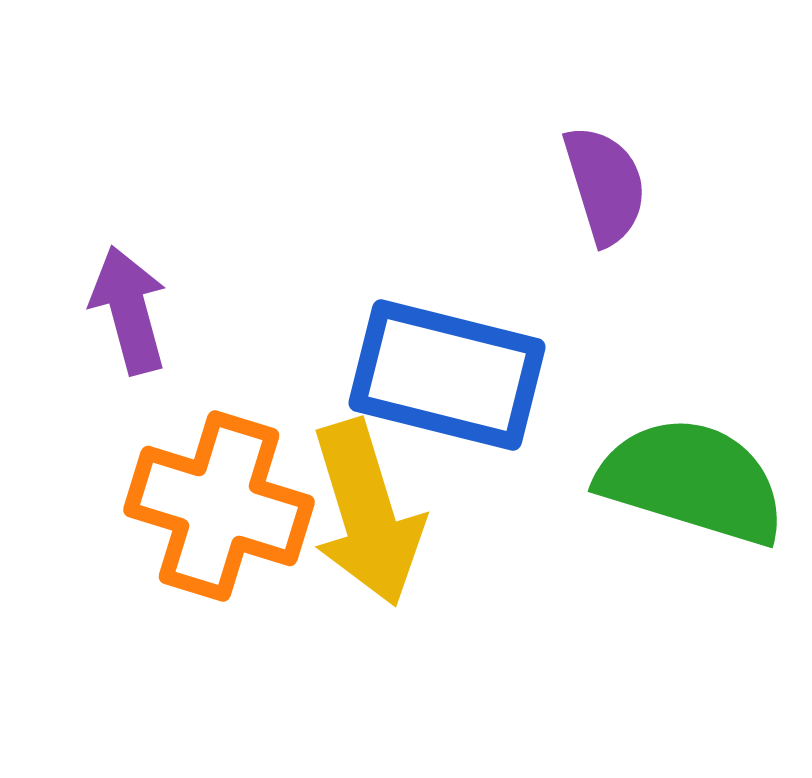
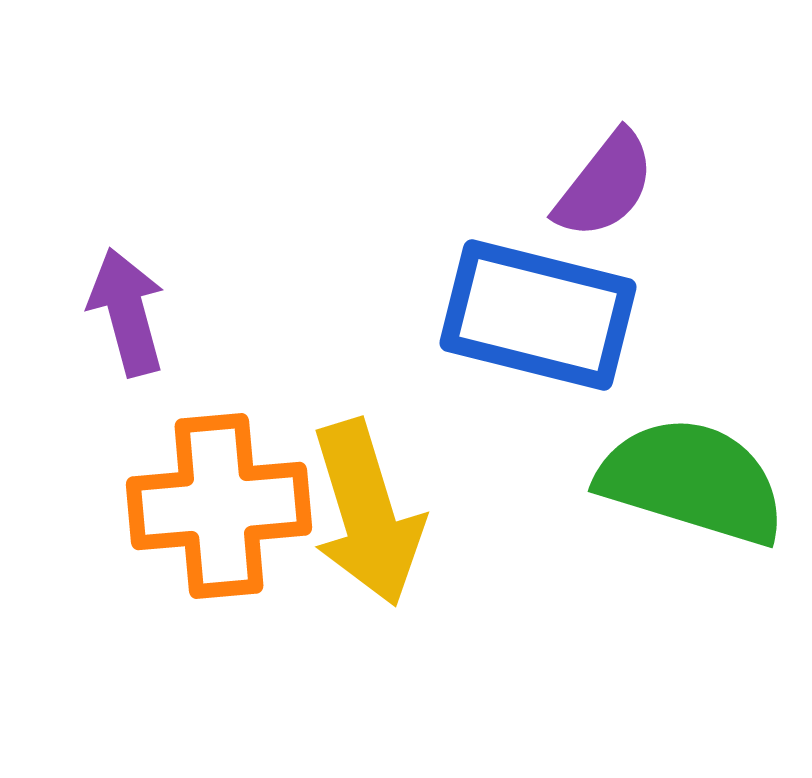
purple semicircle: rotated 55 degrees clockwise
purple arrow: moved 2 px left, 2 px down
blue rectangle: moved 91 px right, 60 px up
orange cross: rotated 22 degrees counterclockwise
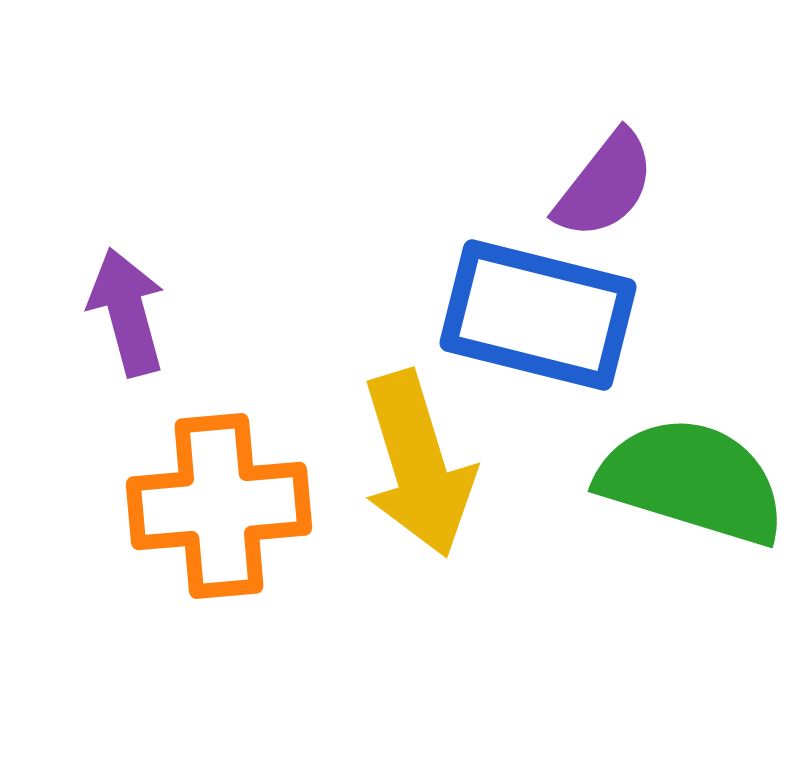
yellow arrow: moved 51 px right, 49 px up
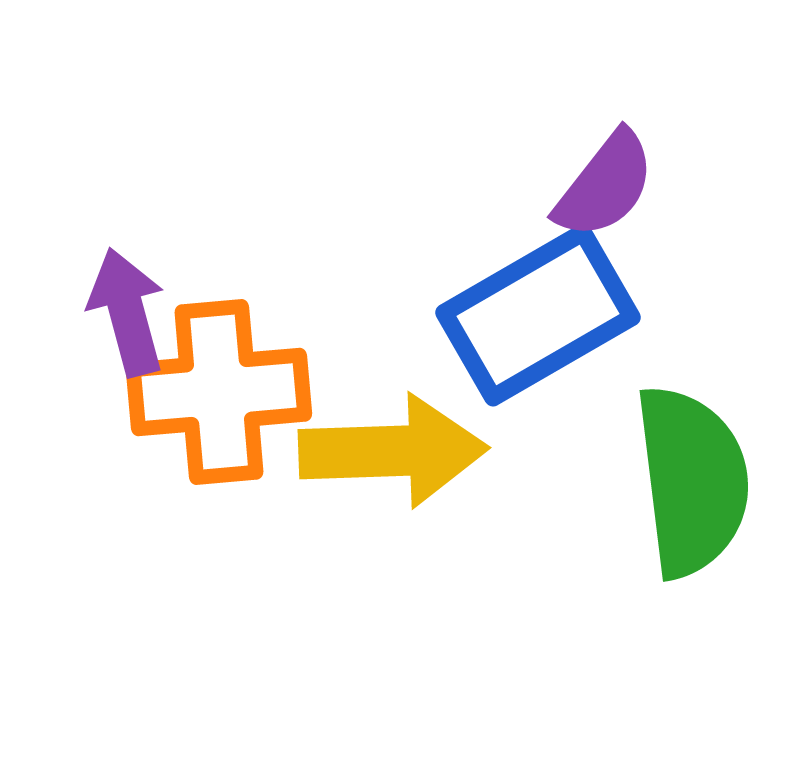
blue rectangle: rotated 44 degrees counterclockwise
yellow arrow: moved 25 px left, 13 px up; rotated 75 degrees counterclockwise
green semicircle: rotated 66 degrees clockwise
orange cross: moved 114 px up
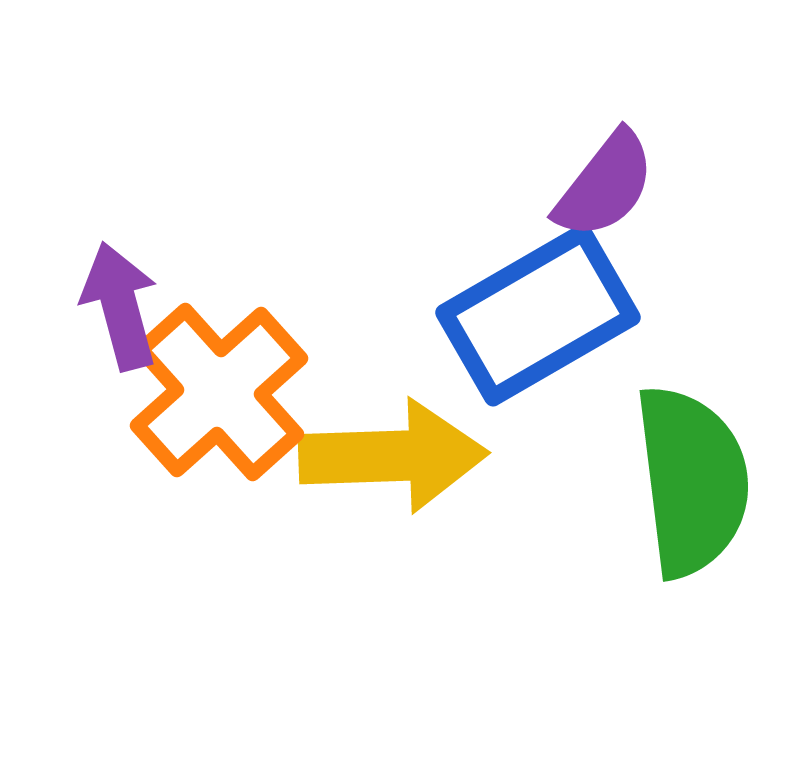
purple arrow: moved 7 px left, 6 px up
orange cross: rotated 37 degrees counterclockwise
yellow arrow: moved 5 px down
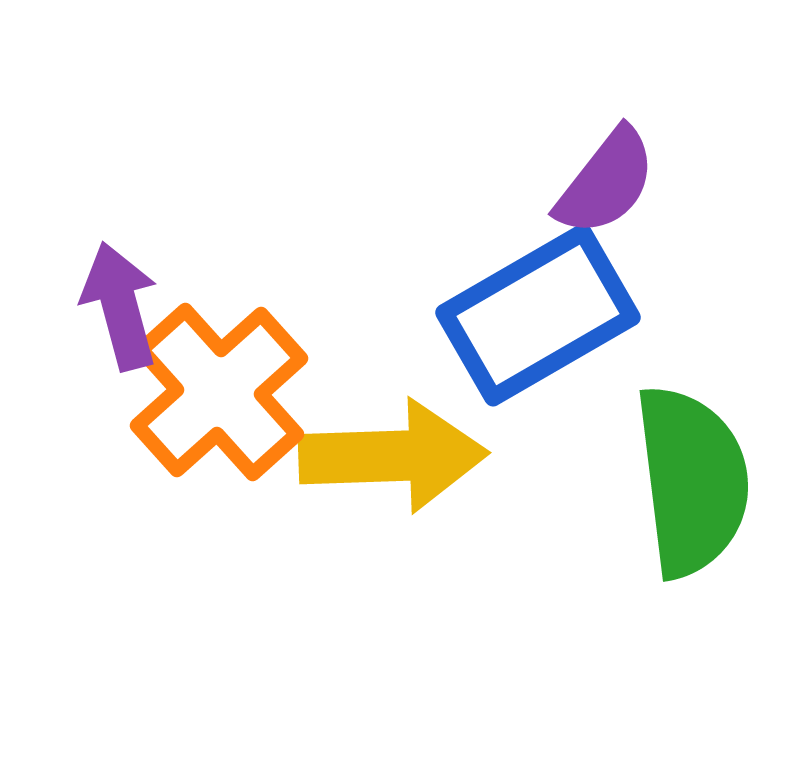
purple semicircle: moved 1 px right, 3 px up
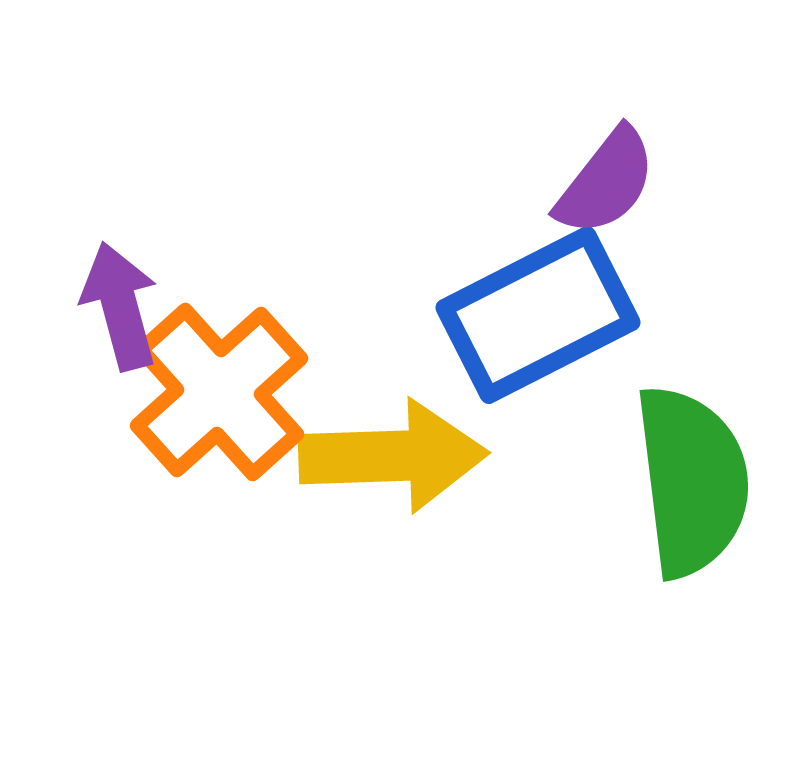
blue rectangle: rotated 3 degrees clockwise
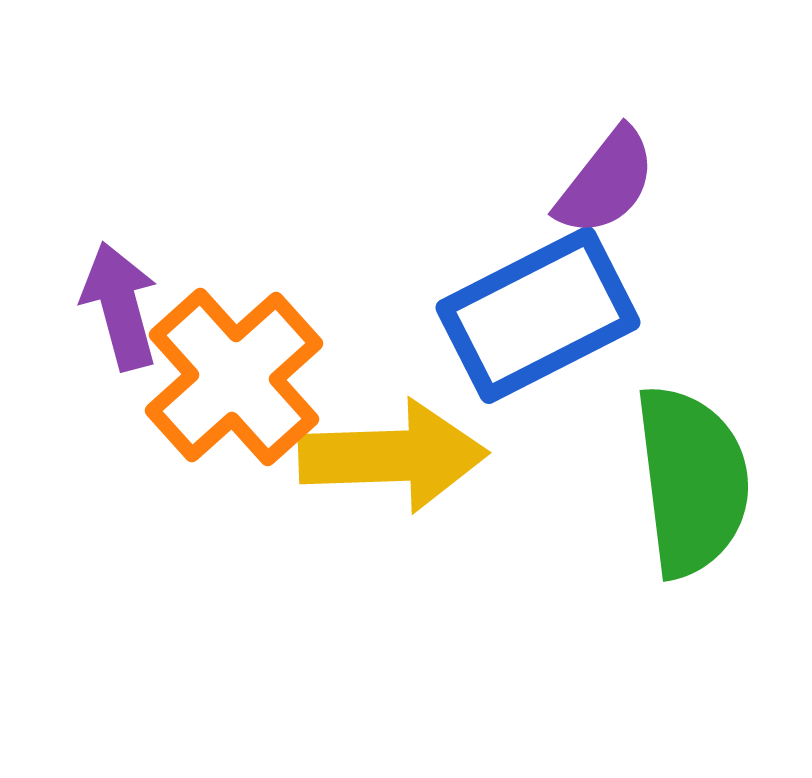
orange cross: moved 15 px right, 15 px up
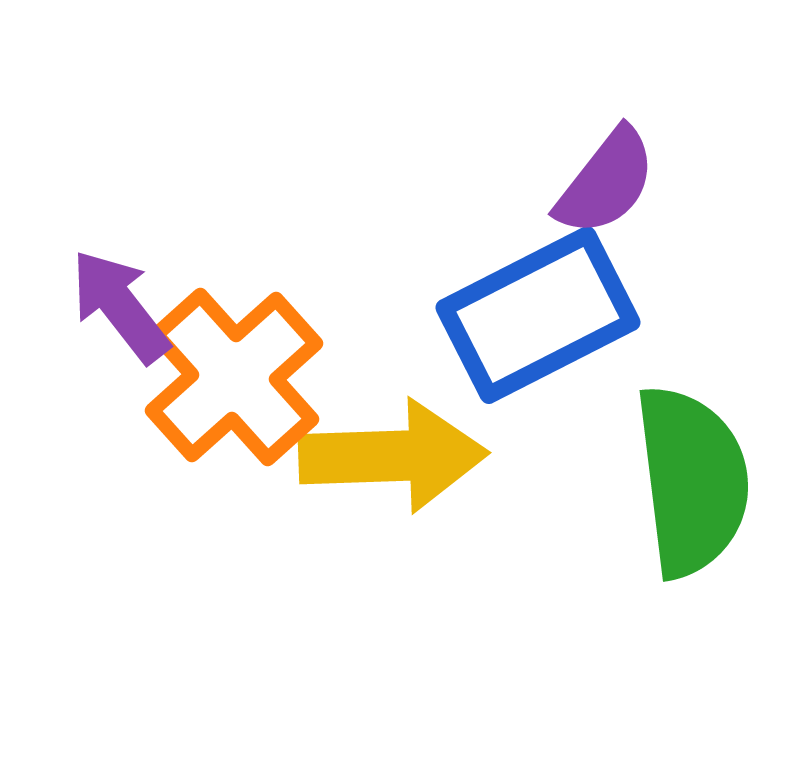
purple arrow: rotated 23 degrees counterclockwise
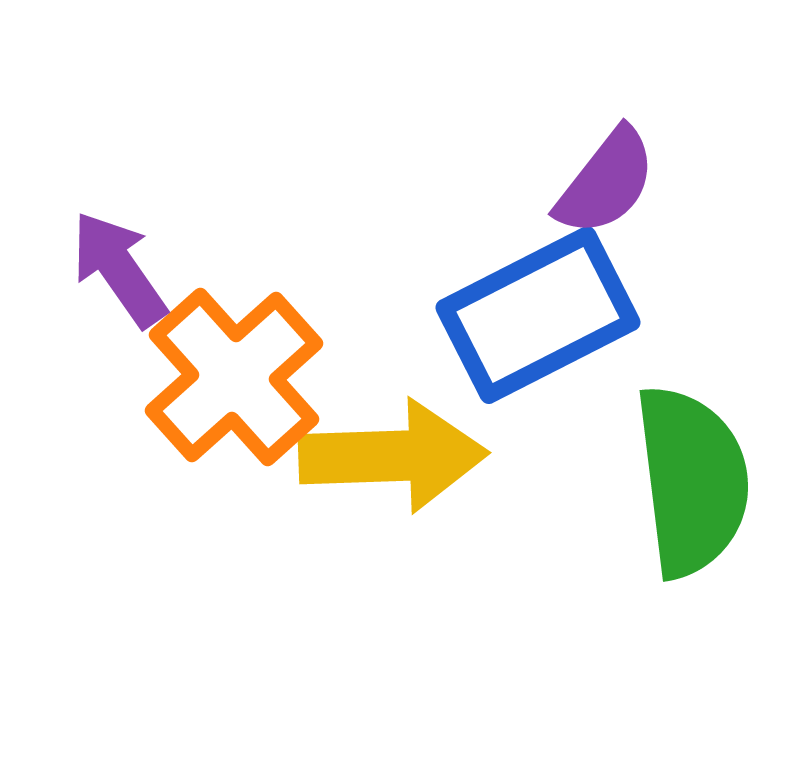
purple arrow: moved 1 px left, 37 px up; rotated 3 degrees clockwise
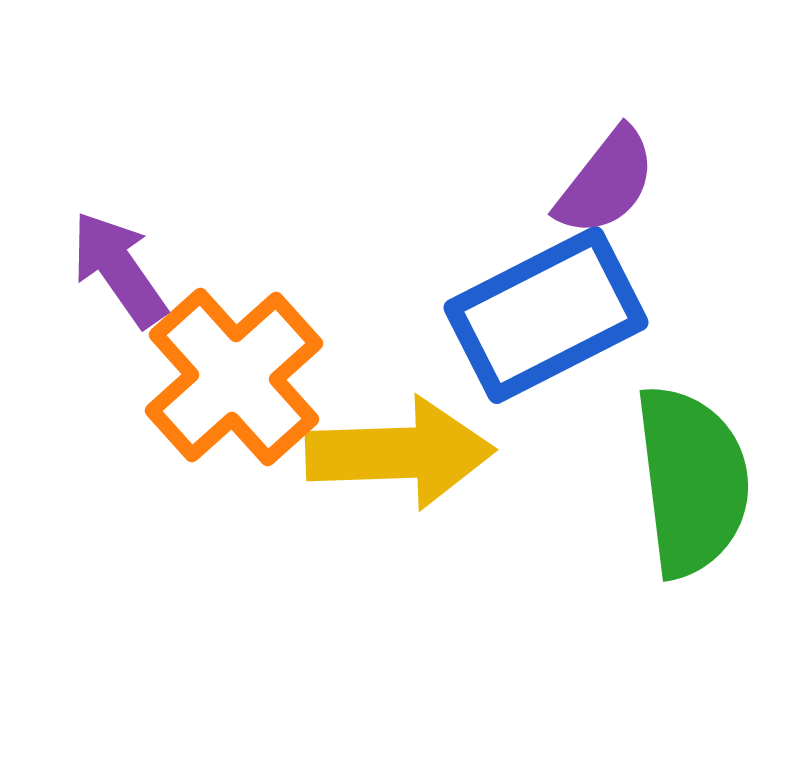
blue rectangle: moved 8 px right
yellow arrow: moved 7 px right, 3 px up
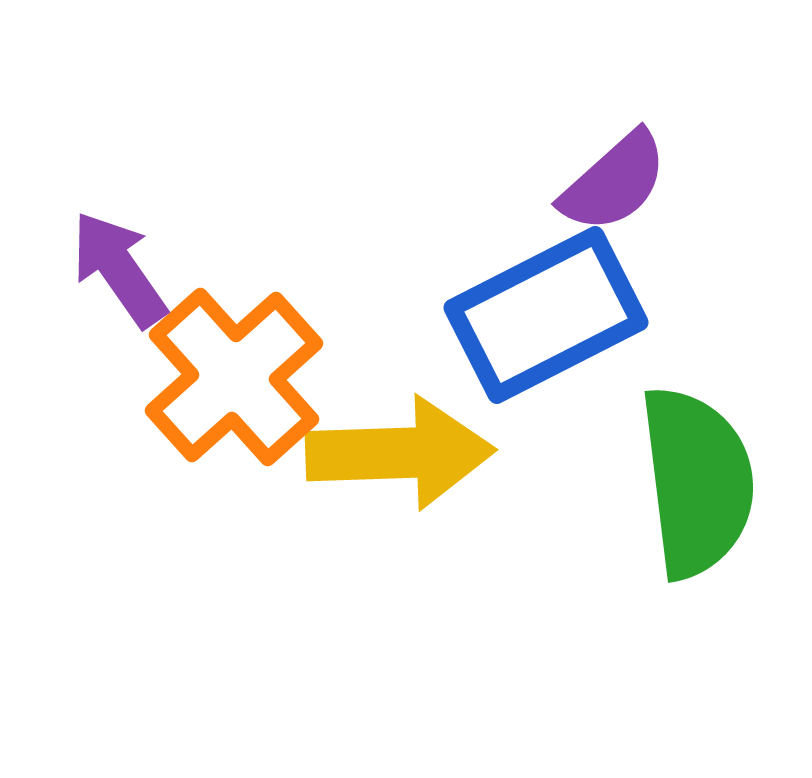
purple semicircle: moved 8 px right; rotated 10 degrees clockwise
green semicircle: moved 5 px right, 1 px down
